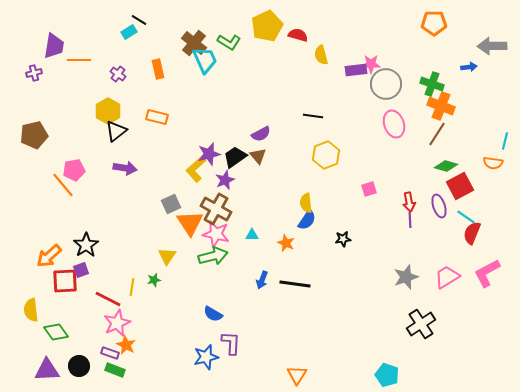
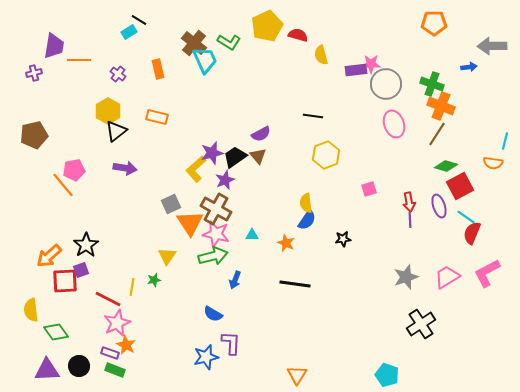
purple star at (209, 154): moved 3 px right, 1 px up
blue arrow at (262, 280): moved 27 px left
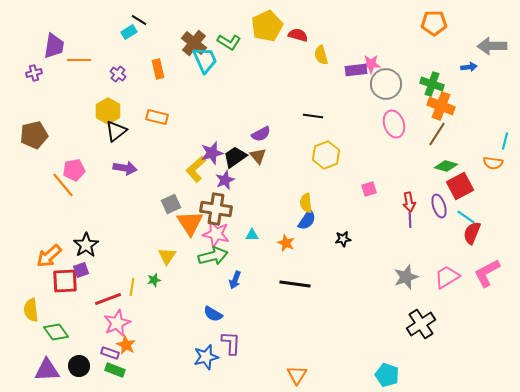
brown cross at (216, 209): rotated 20 degrees counterclockwise
red line at (108, 299): rotated 48 degrees counterclockwise
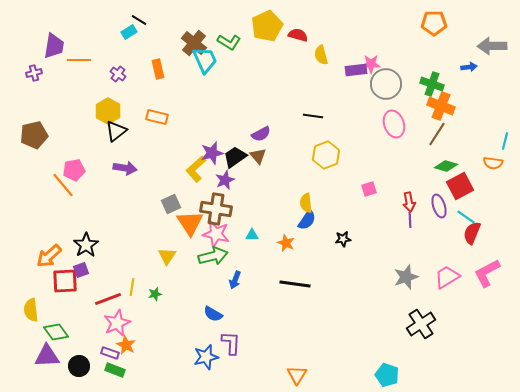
green star at (154, 280): moved 1 px right, 14 px down
purple triangle at (47, 370): moved 14 px up
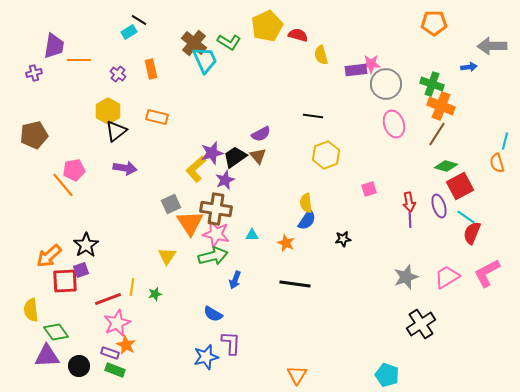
orange rectangle at (158, 69): moved 7 px left
orange semicircle at (493, 163): moved 4 px right; rotated 66 degrees clockwise
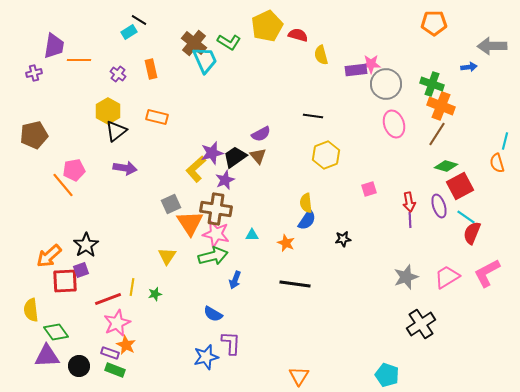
orange triangle at (297, 375): moved 2 px right, 1 px down
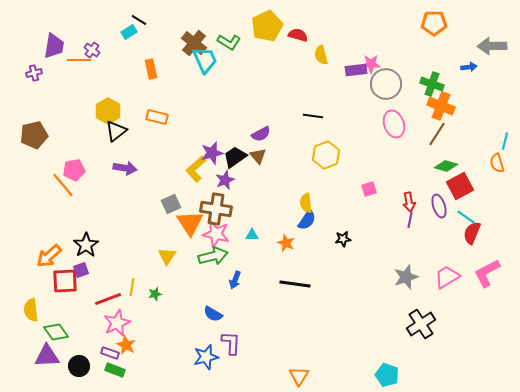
purple cross at (118, 74): moved 26 px left, 24 px up
purple line at (410, 220): rotated 14 degrees clockwise
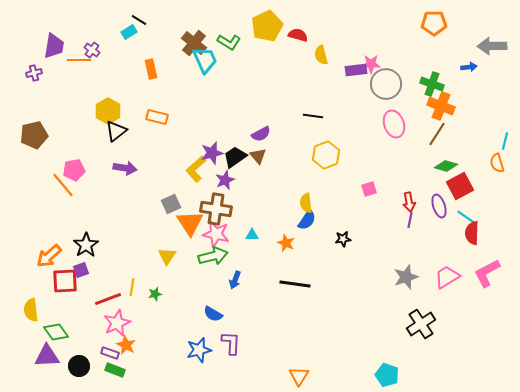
red semicircle at (472, 233): rotated 20 degrees counterclockwise
blue star at (206, 357): moved 7 px left, 7 px up
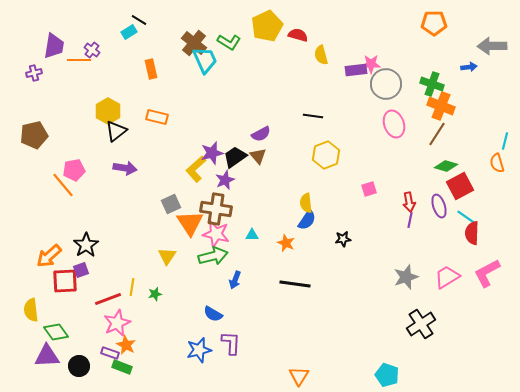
green rectangle at (115, 370): moved 7 px right, 3 px up
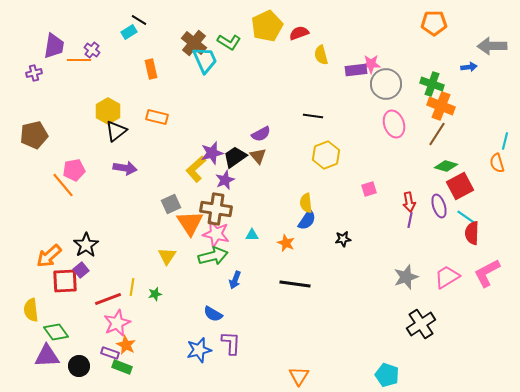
red semicircle at (298, 35): moved 1 px right, 2 px up; rotated 36 degrees counterclockwise
purple square at (81, 270): rotated 21 degrees counterclockwise
